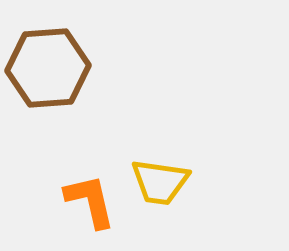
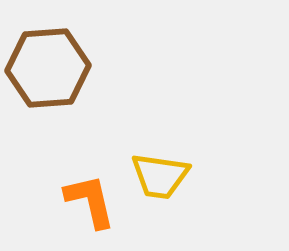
yellow trapezoid: moved 6 px up
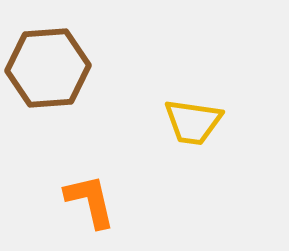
yellow trapezoid: moved 33 px right, 54 px up
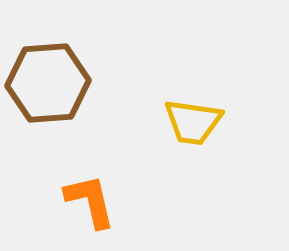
brown hexagon: moved 15 px down
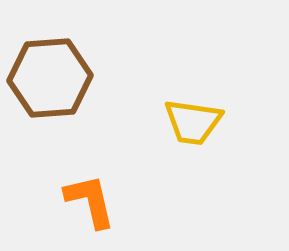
brown hexagon: moved 2 px right, 5 px up
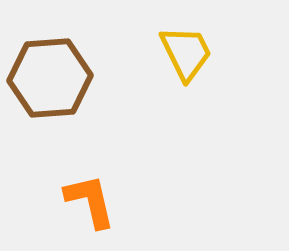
yellow trapezoid: moved 7 px left, 69 px up; rotated 124 degrees counterclockwise
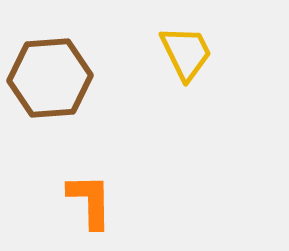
orange L-shape: rotated 12 degrees clockwise
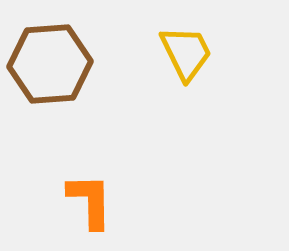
brown hexagon: moved 14 px up
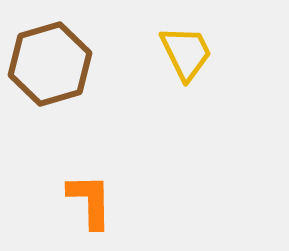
brown hexagon: rotated 12 degrees counterclockwise
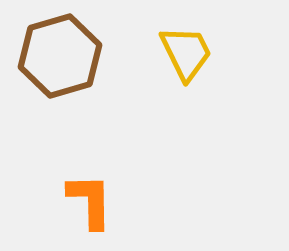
brown hexagon: moved 10 px right, 8 px up
